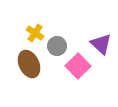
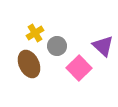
yellow cross: rotated 24 degrees clockwise
purple triangle: moved 2 px right, 2 px down
pink square: moved 1 px right, 2 px down
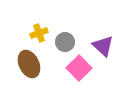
yellow cross: moved 4 px right; rotated 12 degrees clockwise
gray circle: moved 8 px right, 4 px up
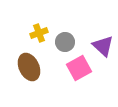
brown ellipse: moved 3 px down
pink square: rotated 15 degrees clockwise
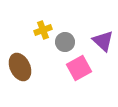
yellow cross: moved 4 px right, 3 px up
purple triangle: moved 5 px up
brown ellipse: moved 9 px left
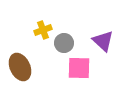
gray circle: moved 1 px left, 1 px down
pink square: rotated 30 degrees clockwise
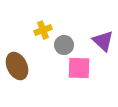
gray circle: moved 2 px down
brown ellipse: moved 3 px left, 1 px up
